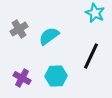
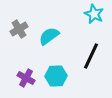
cyan star: moved 1 px left, 1 px down
purple cross: moved 4 px right
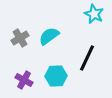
gray cross: moved 1 px right, 9 px down
black line: moved 4 px left, 2 px down
purple cross: moved 2 px left, 2 px down
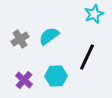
cyan star: rotated 24 degrees clockwise
gray cross: moved 1 px down
black line: moved 1 px up
purple cross: rotated 12 degrees clockwise
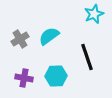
black line: rotated 44 degrees counterclockwise
purple cross: moved 2 px up; rotated 30 degrees counterclockwise
